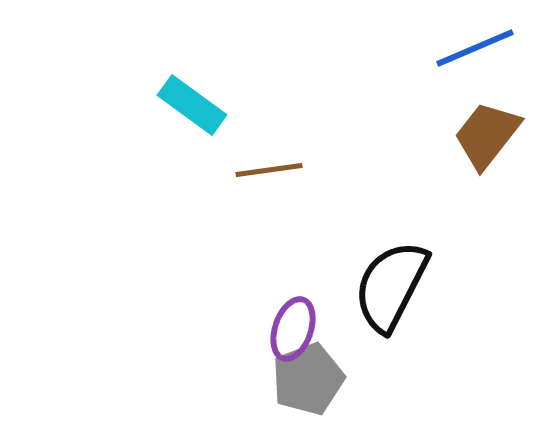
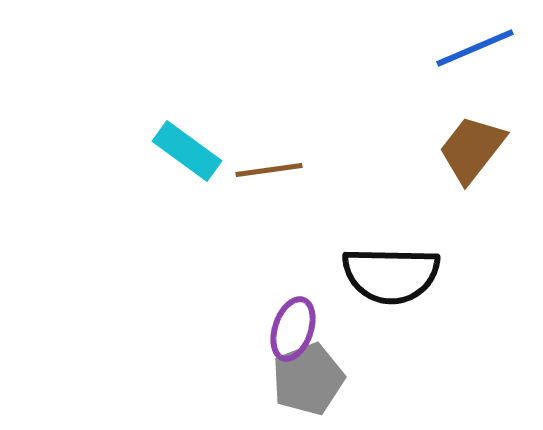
cyan rectangle: moved 5 px left, 46 px down
brown trapezoid: moved 15 px left, 14 px down
black semicircle: moved 11 px up; rotated 116 degrees counterclockwise
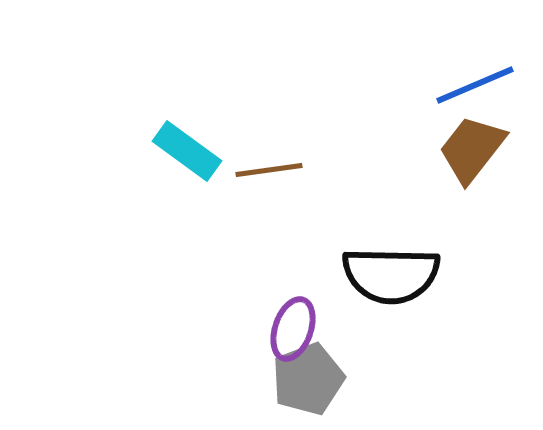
blue line: moved 37 px down
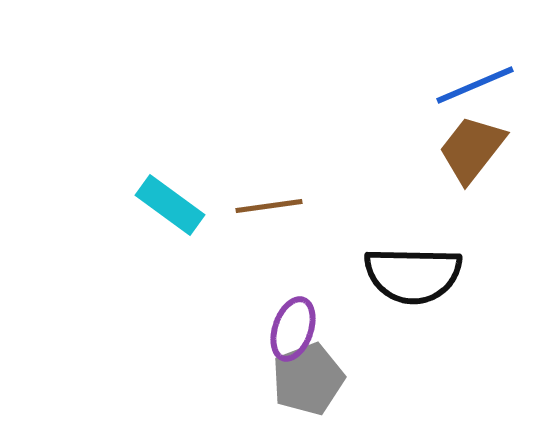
cyan rectangle: moved 17 px left, 54 px down
brown line: moved 36 px down
black semicircle: moved 22 px right
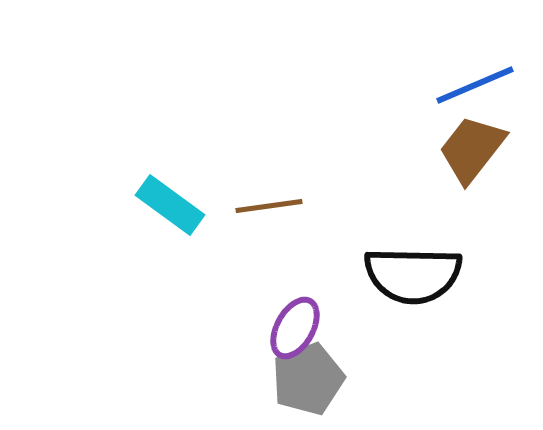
purple ellipse: moved 2 px right, 1 px up; rotated 10 degrees clockwise
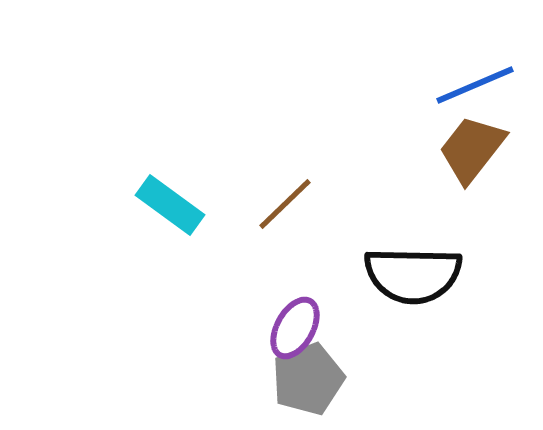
brown line: moved 16 px right, 2 px up; rotated 36 degrees counterclockwise
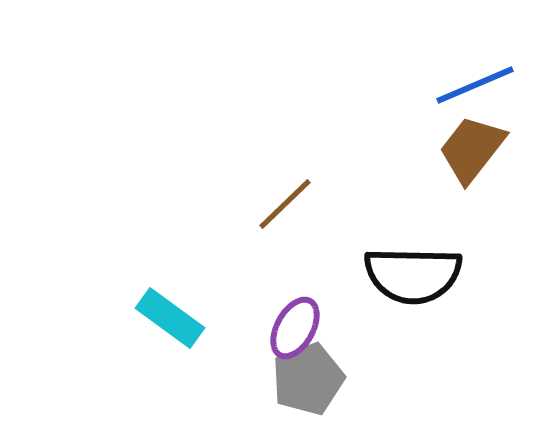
cyan rectangle: moved 113 px down
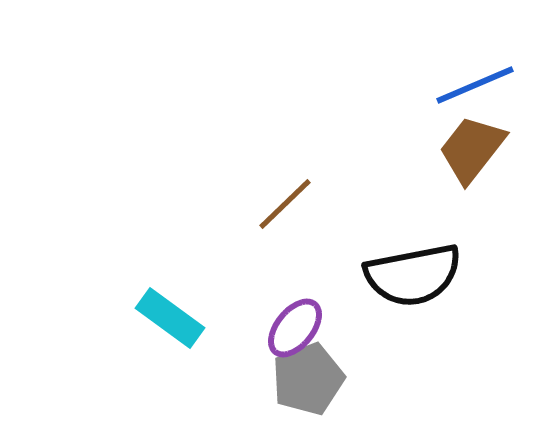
black semicircle: rotated 12 degrees counterclockwise
purple ellipse: rotated 10 degrees clockwise
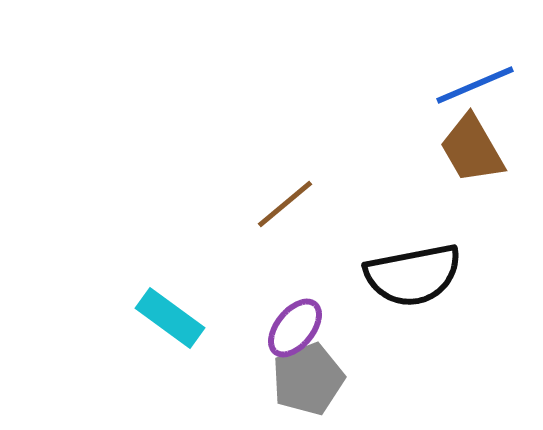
brown trapezoid: rotated 68 degrees counterclockwise
brown line: rotated 4 degrees clockwise
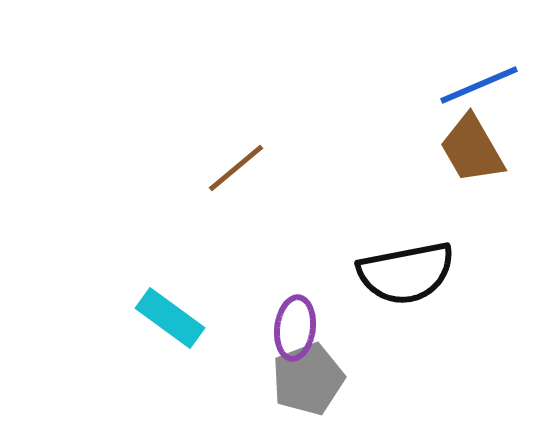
blue line: moved 4 px right
brown line: moved 49 px left, 36 px up
black semicircle: moved 7 px left, 2 px up
purple ellipse: rotated 32 degrees counterclockwise
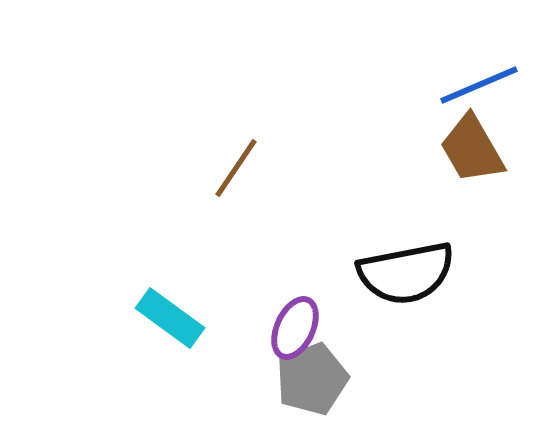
brown line: rotated 16 degrees counterclockwise
purple ellipse: rotated 18 degrees clockwise
gray pentagon: moved 4 px right
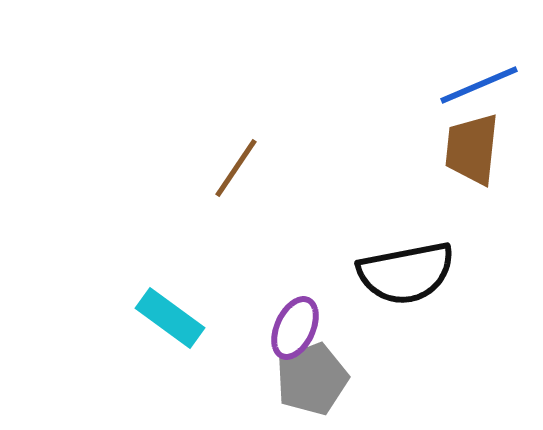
brown trapezoid: rotated 36 degrees clockwise
